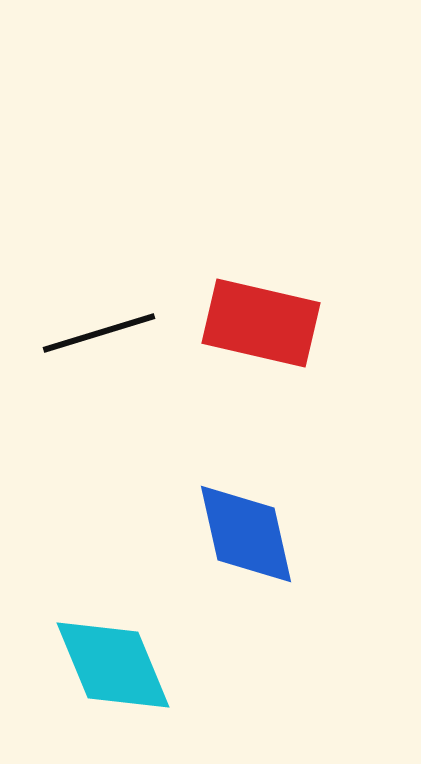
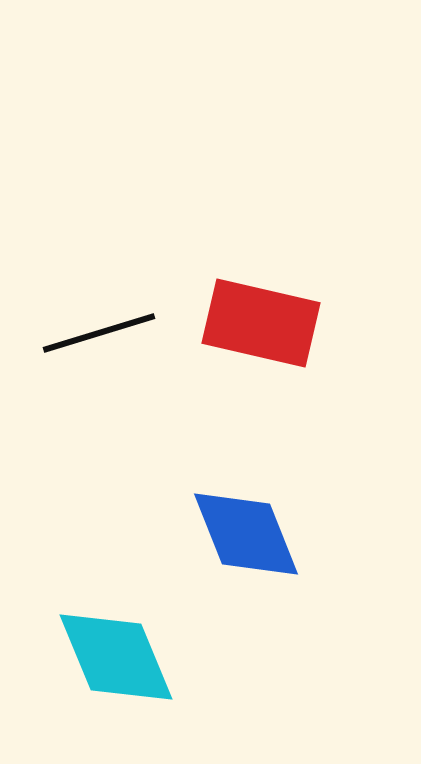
blue diamond: rotated 9 degrees counterclockwise
cyan diamond: moved 3 px right, 8 px up
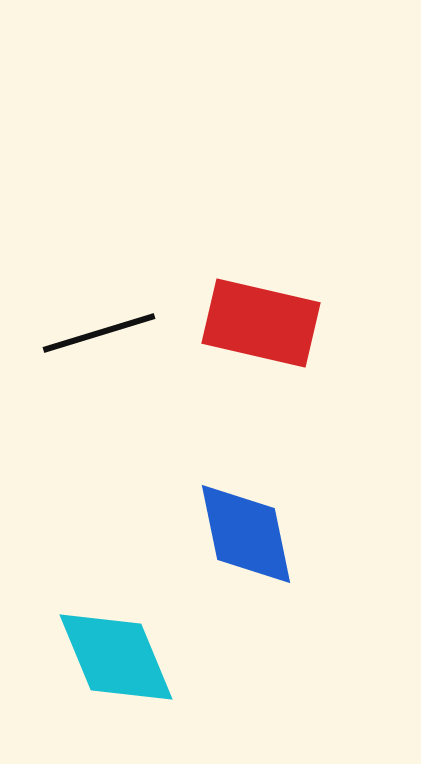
blue diamond: rotated 10 degrees clockwise
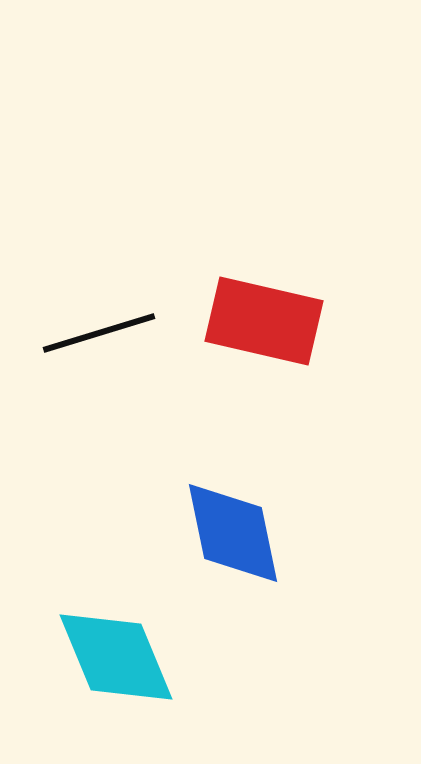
red rectangle: moved 3 px right, 2 px up
blue diamond: moved 13 px left, 1 px up
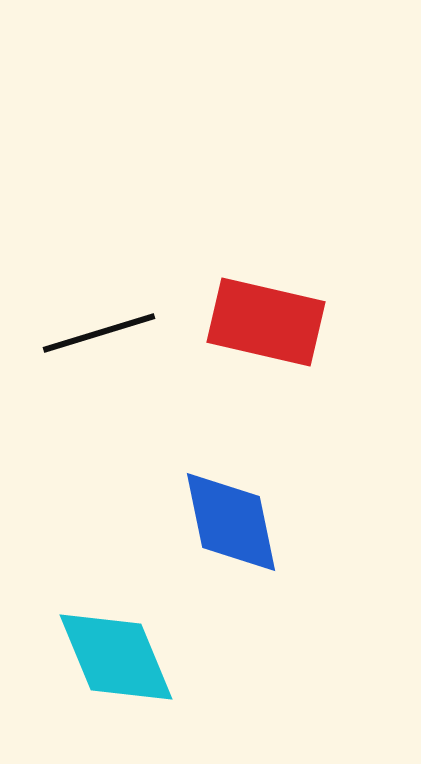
red rectangle: moved 2 px right, 1 px down
blue diamond: moved 2 px left, 11 px up
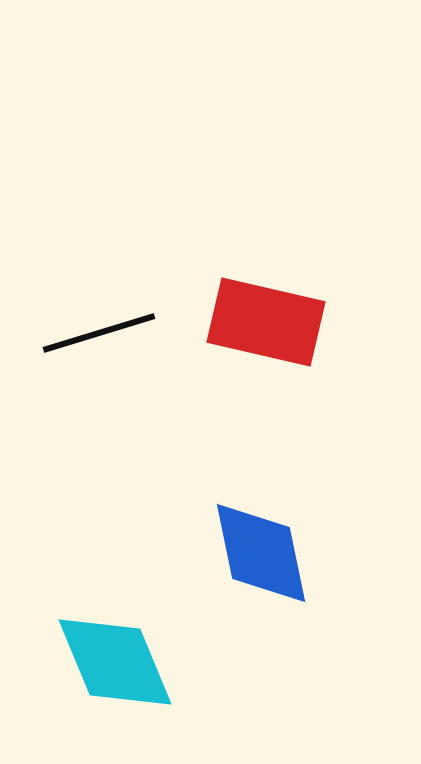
blue diamond: moved 30 px right, 31 px down
cyan diamond: moved 1 px left, 5 px down
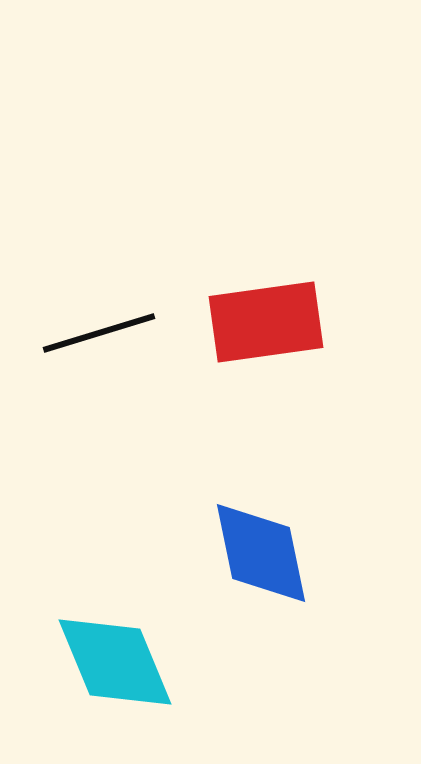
red rectangle: rotated 21 degrees counterclockwise
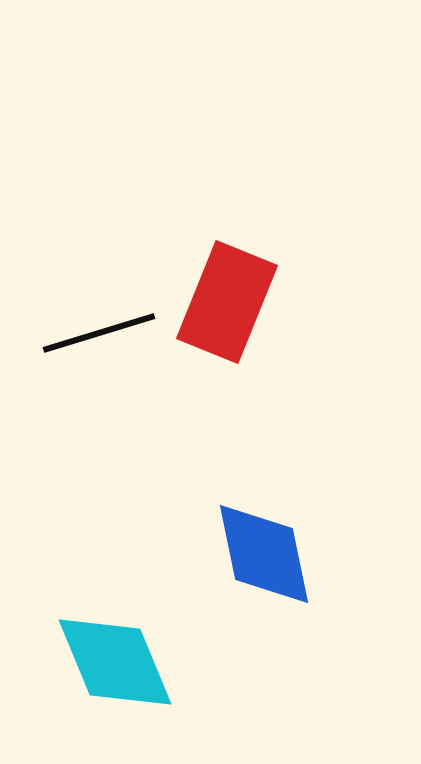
red rectangle: moved 39 px left, 20 px up; rotated 60 degrees counterclockwise
blue diamond: moved 3 px right, 1 px down
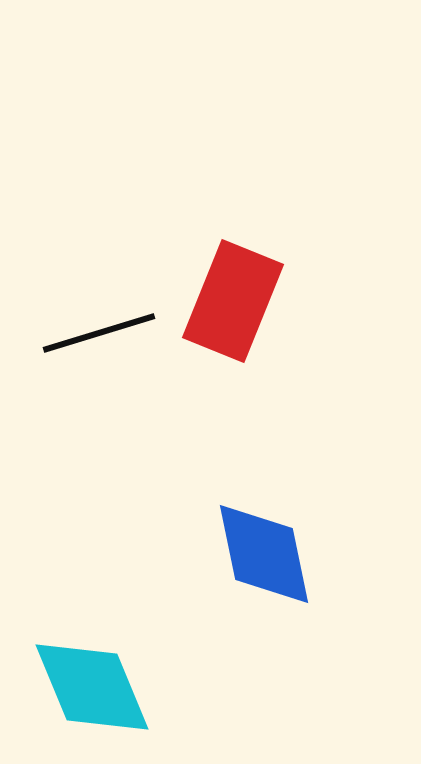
red rectangle: moved 6 px right, 1 px up
cyan diamond: moved 23 px left, 25 px down
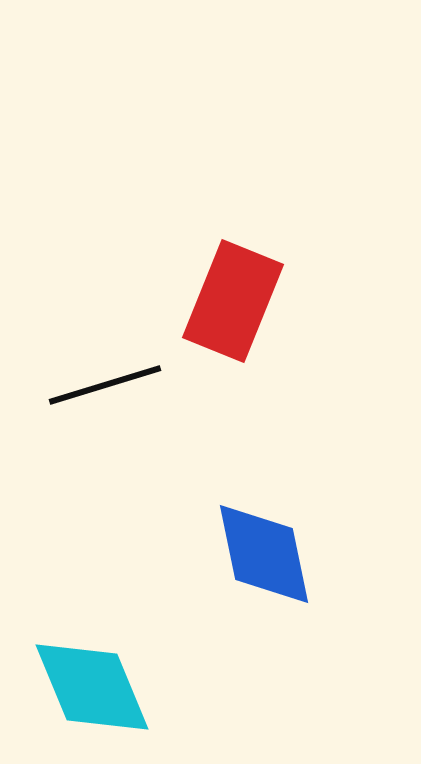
black line: moved 6 px right, 52 px down
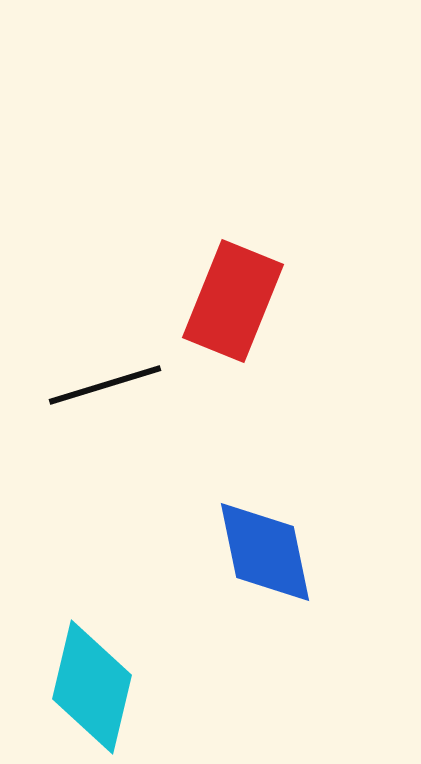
blue diamond: moved 1 px right, 2 px up
cyan diamond: rotated 36 degrees clockwise
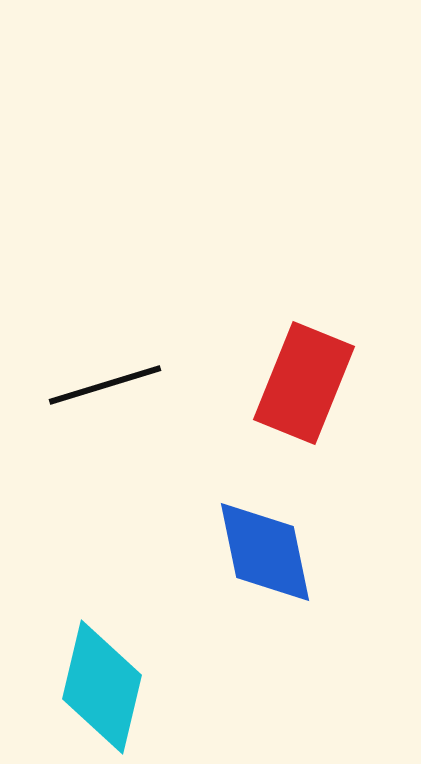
red rectangle: moved 71 px right, 82 px down
cyan diamond: moved 10 px right
